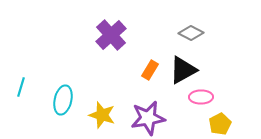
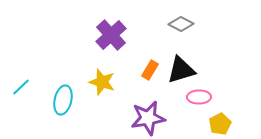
gray diamond: moved 10 px left, 9 px up
black triangle: moved 2 px left; rotated 12 degrees clockwise
cyan line: rotated 30 degrees clockwise
pink ellipse: moved 2 px left
yellow star: moved 33 px up
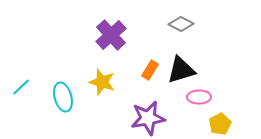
cyan ellipse: moved 3 px up; rotated 28 degrees counterclockwise
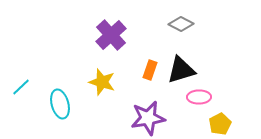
orange rectangle: rotated 12 degrees counterclockwise
cyan ellipse: moved 3 px left, 7 px down
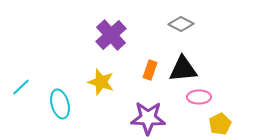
black triangle: moved 2 px right, 1 px up; rotated 12 degrees clockwise
yellow star: moved 1 px left
purple star: rotated 12 degrees clockwise
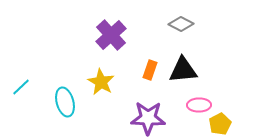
black triangle: moved 1 px down
yellow star: rotated 12 degrees clockwise
pink ellipse: moved 8 px down
cyan ellipse: moved 5 px right, 2 px up
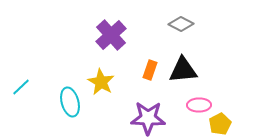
cyan ellipse: moved 5 px right
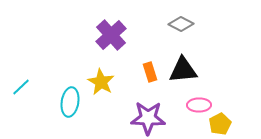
orange rectangle: moved 2 px down; rotated 36 degrees counterclockwise
cyan ellipse: rotated 24 degrees clockwise
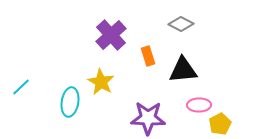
orange rectangle: moved 2 px left, 16 px up
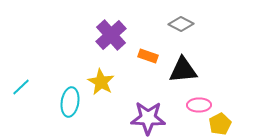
orange rectangle: rotated 54 degrees counterclockwise
